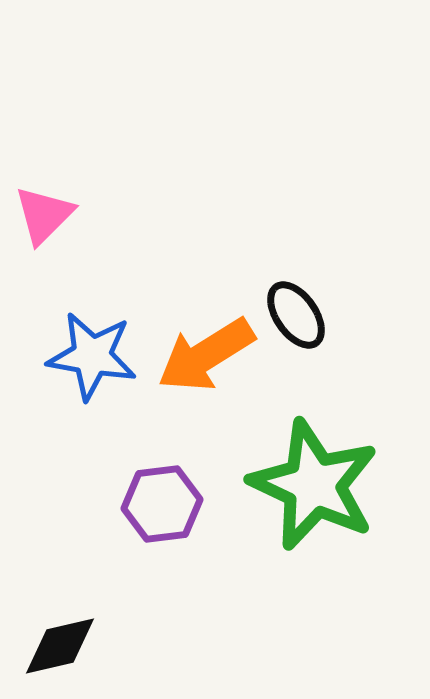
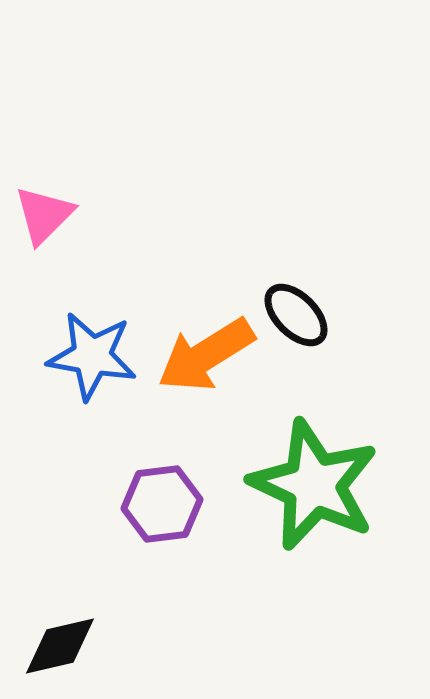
black ellipse: rotated 10 degrees counterclockwise
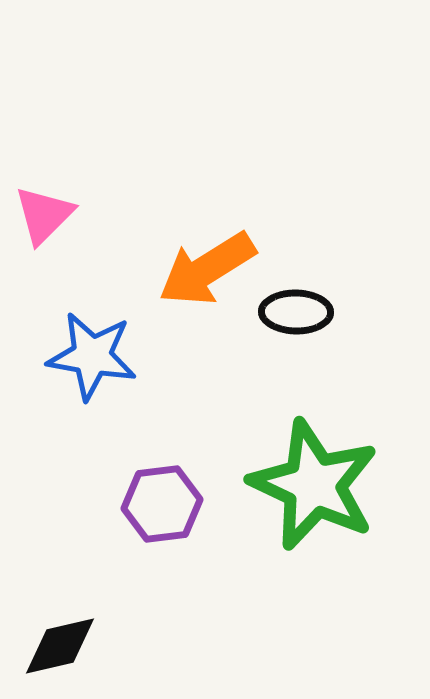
black ellipse: moved 3 px up; rotated 44 degrees counterclockwise
orange arrow: moved 1 px right, 86 px up
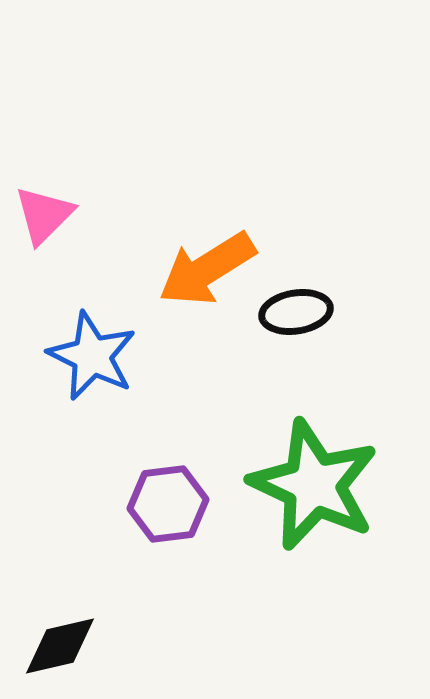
black ellipse: rotated 10 degrees counterclockwise
blue star: rotated 16 degrees clockwise
purple hexagon: moved 6 px right
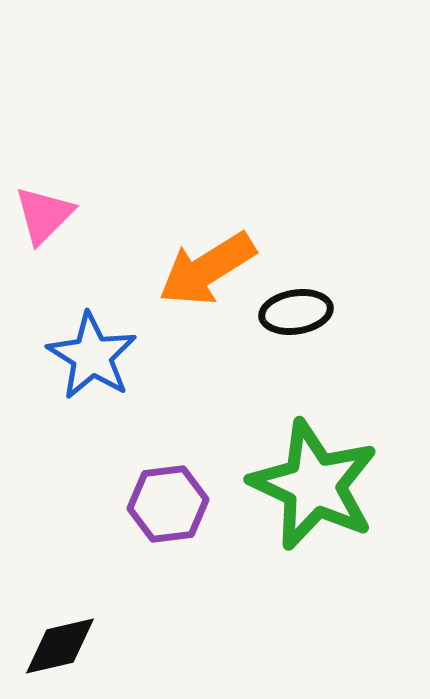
blue star: rotated 6 degrees clockwise
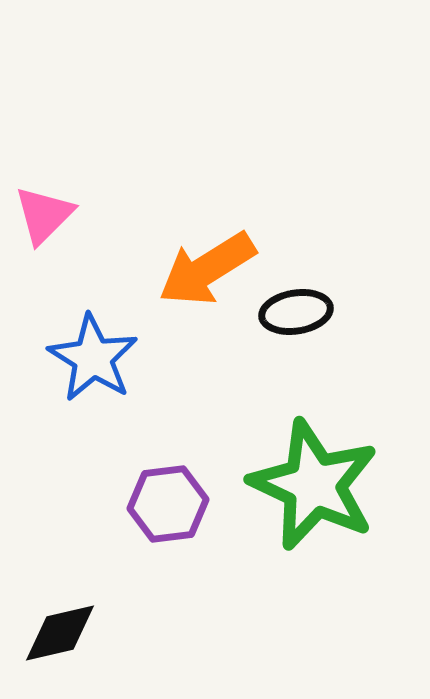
blue star: moved 1 px right, 2 px down
black diamond: moved 13 px up
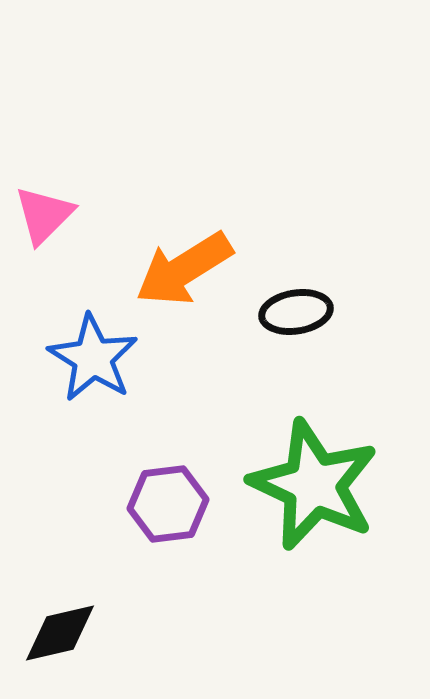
orange arrow: moved 23 px left
